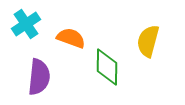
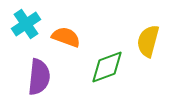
orange semicircle: moved 5 px left, 1 px up
green diamond: rotated 69 degrees clockwise
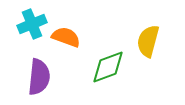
cyan cross: moved 6 px right; rotated 12 degrees clockwise
green diamond: moved 1 px right
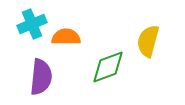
orange semicircle: rotated 20 degrees counterclockwise
purple semicircle: moved 2 px right
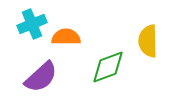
yellow semicircle: rotated 16 degrees counterclockwise
purple semicircle: rotated 42 degrees clockwise
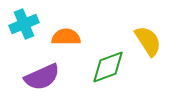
cyan cross: moved 8 px left
yellow semicircle: rotated 148 degrees clockwise
purple semicircle: moved 1 px right; rotated 18 degrees clockwise
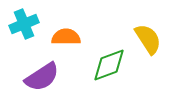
yellow semicircle: moved 2 px up
green diamond: moved 1 px right, 2 px up
purple semicircle: rotated 9 degrees counterclockwise
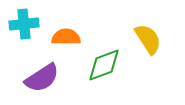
cyan cross: rotated 16 degrees clockwise
green diamond: moved 5 px left
purple semicircle: moved 1 px down
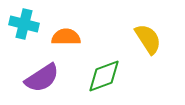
cyan cross: rotated 20 degrees clockwise
green diamond: moved 11 px down
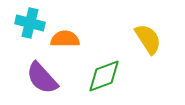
cyan cross: moved 6 px right, 1 px up
orange semicircle: moved 1 px left, 2 px down
purple semicircle: rotated 81 degrees clockwise
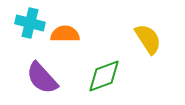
orange semicircle: moved 5 px up
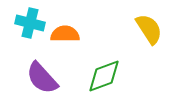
yellow semicircle: moved 1 px right, 10 px up
